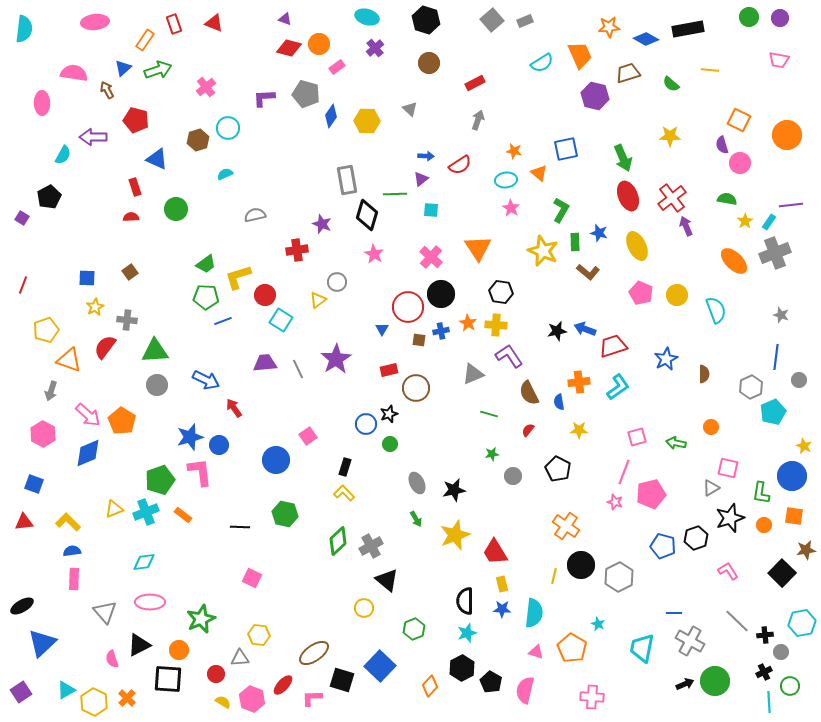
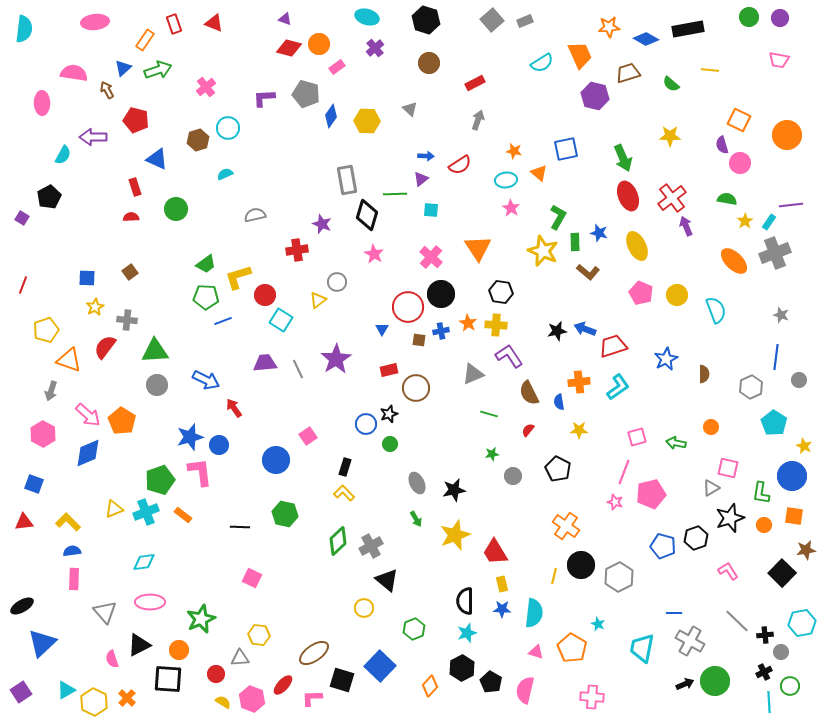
green L-shape at (561, 210): moved 3 px left, 7 px down
cyan pentagon at (773, 412): moved 1 px right, 11 px down; rotated 15 degrees counterclockwise
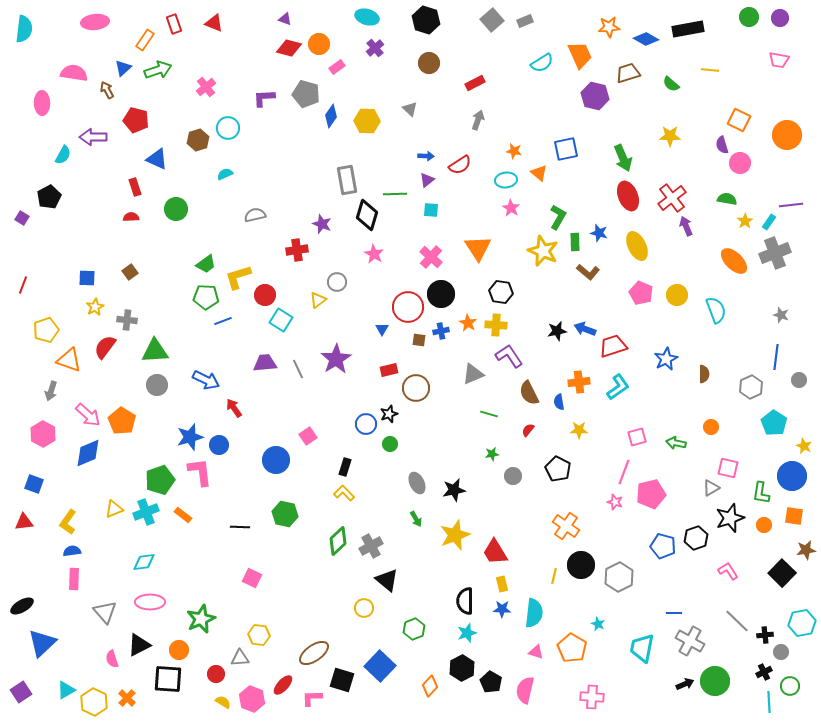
purple triangle at (421, 179): moved 6 px right, 1 px down
yellow L-shape at (68, 522): rotated 100 degrees counterclockwise
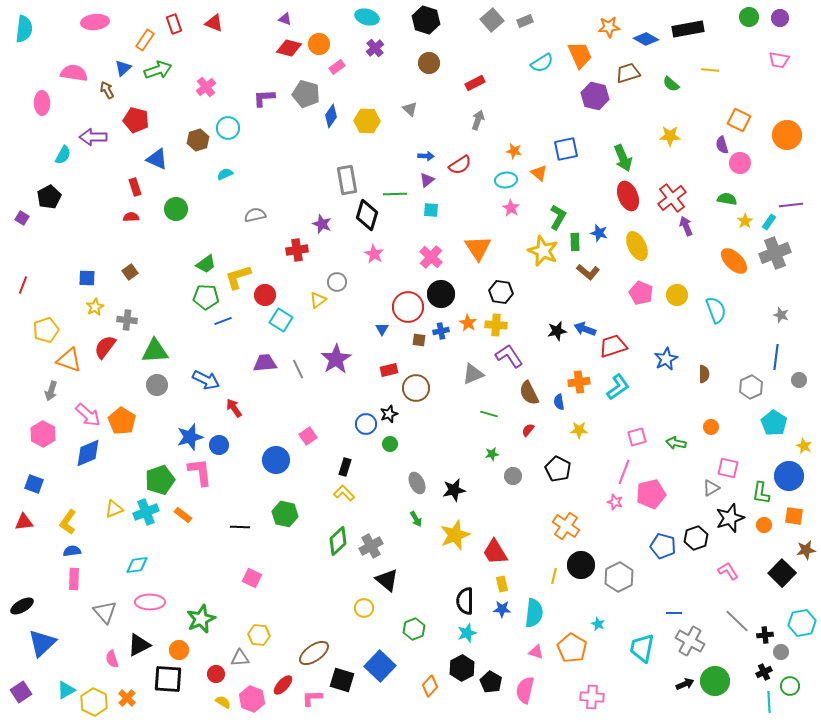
blue circle at (792, 476): moved 3 px left
cyan diamond at (144, 562): moved 7 px left, 3 px down
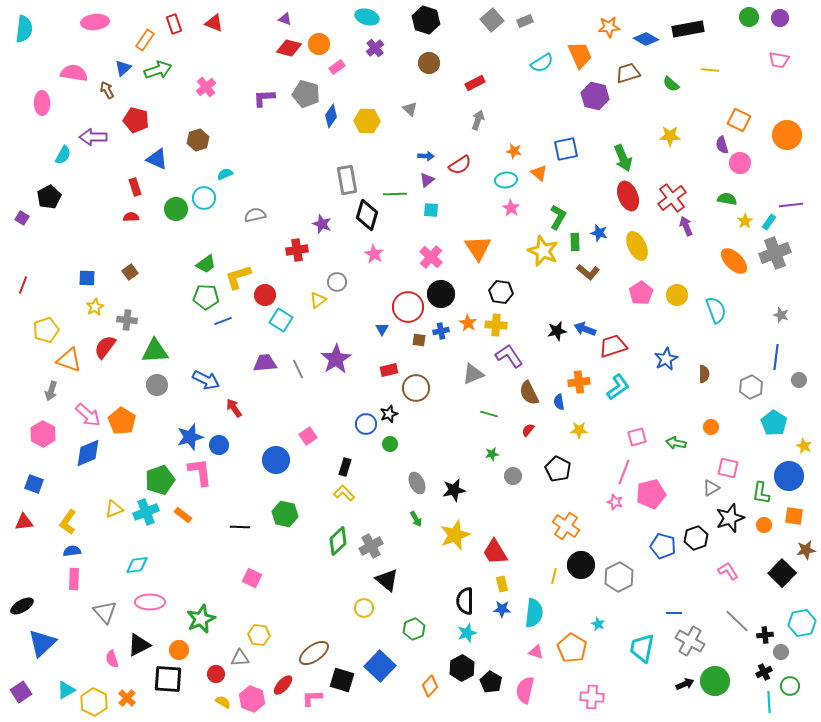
cyan circle at (228, 128): moved 24 px left, 70 px down
pink pentagon at (641, 293): rotated 15 degrees clockwise
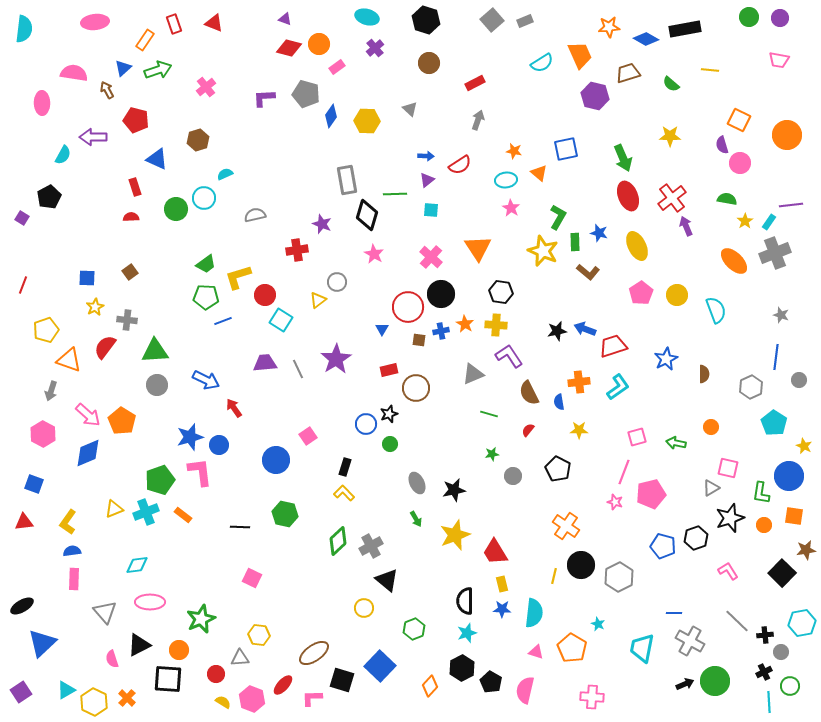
black rectangle at (688, 29): moved 3 px left
orange star at (468, 323): moved 3 px left, 1 px down
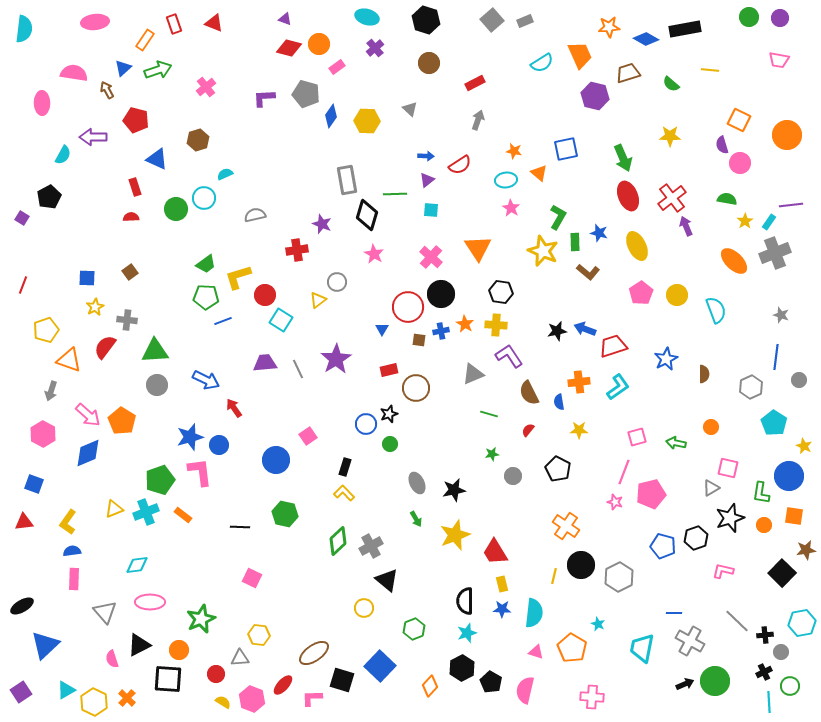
pink L-shape at (728, 571): moved 5 px left; rotated 45 degrees counterclockwise
blue triangle at (42, 643): moved 3 px right, 2 px down
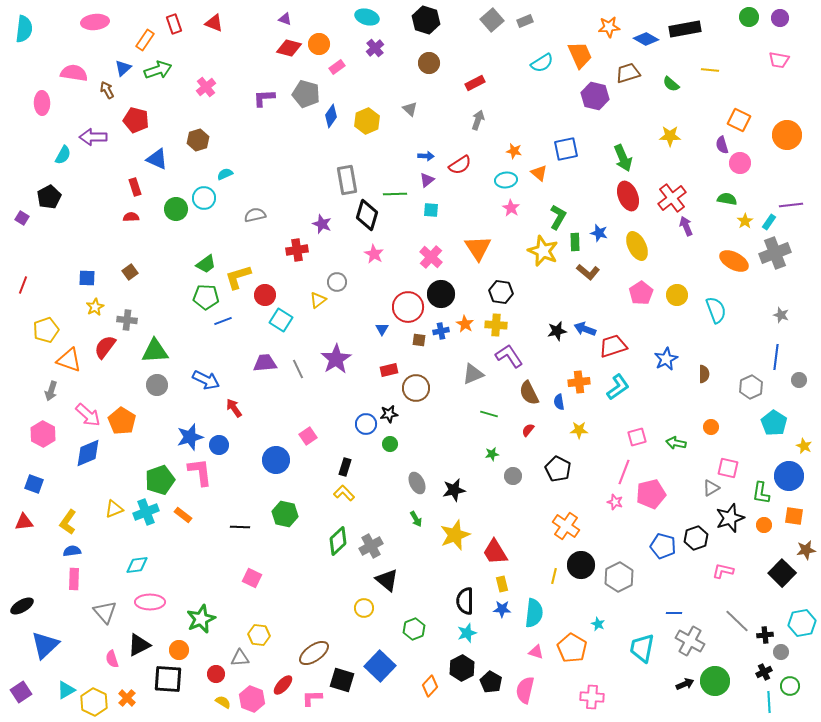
yellow hexagon at (367, 121): rotated 25 degrees counterclockwise
orange ellipse at (734, 261): rotated 16 degrees counterclockwise
black star at (389, 414): rotated 12 degrees clockwise
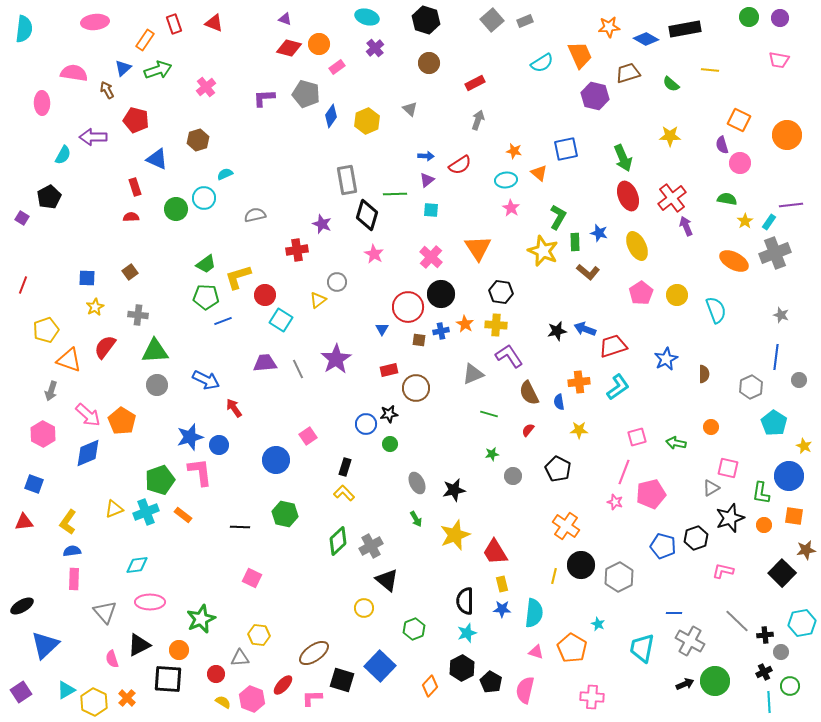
gray cross at (127, 320): moved 11 px right, 5 px up
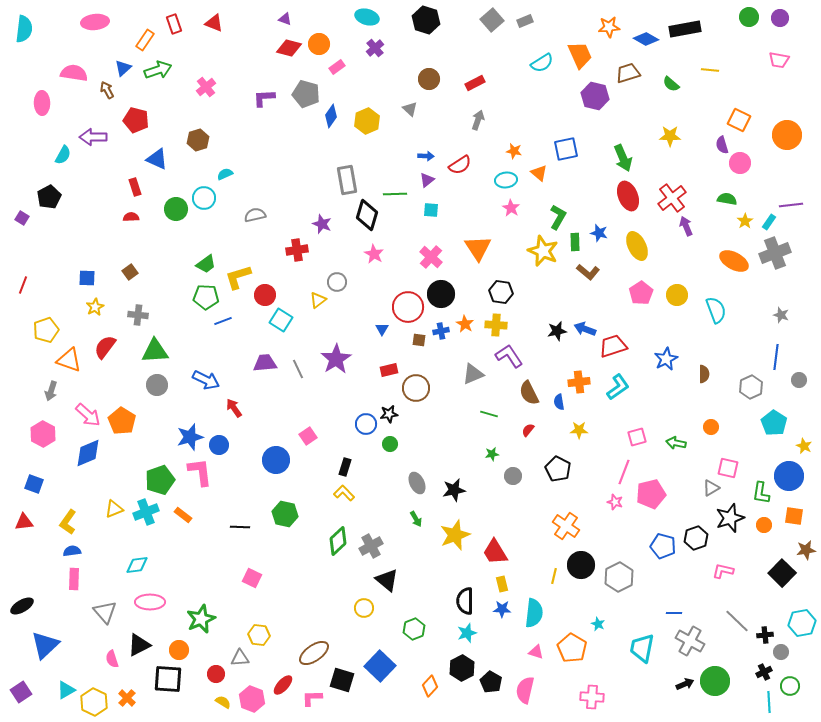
brown circle at (429, 63): moved 16 px down
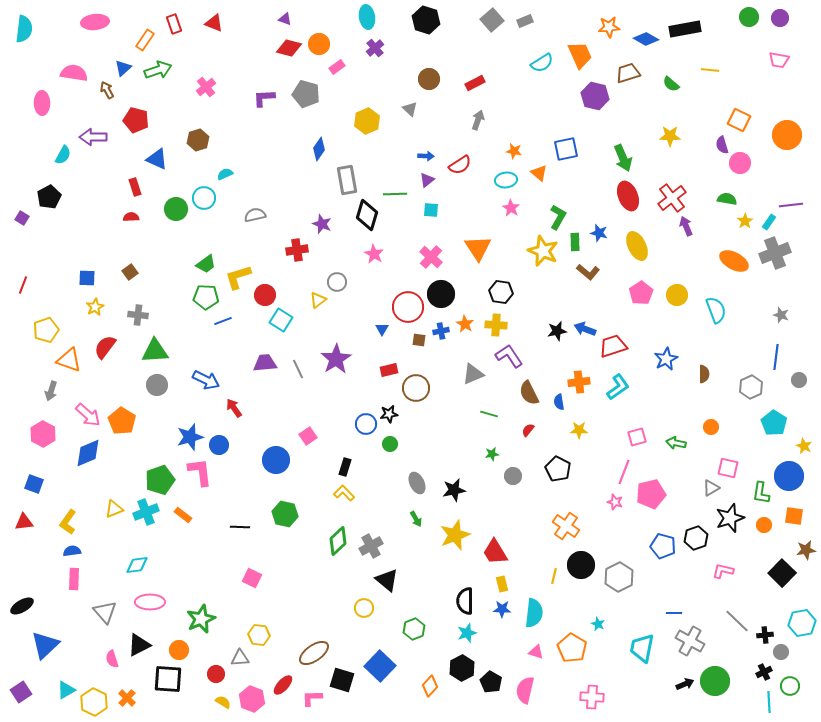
cyan ellipse at (367, 17): rotated 65 degrees clockwise
blue diamond at (331, 116): moved 12 px left, 33 px down
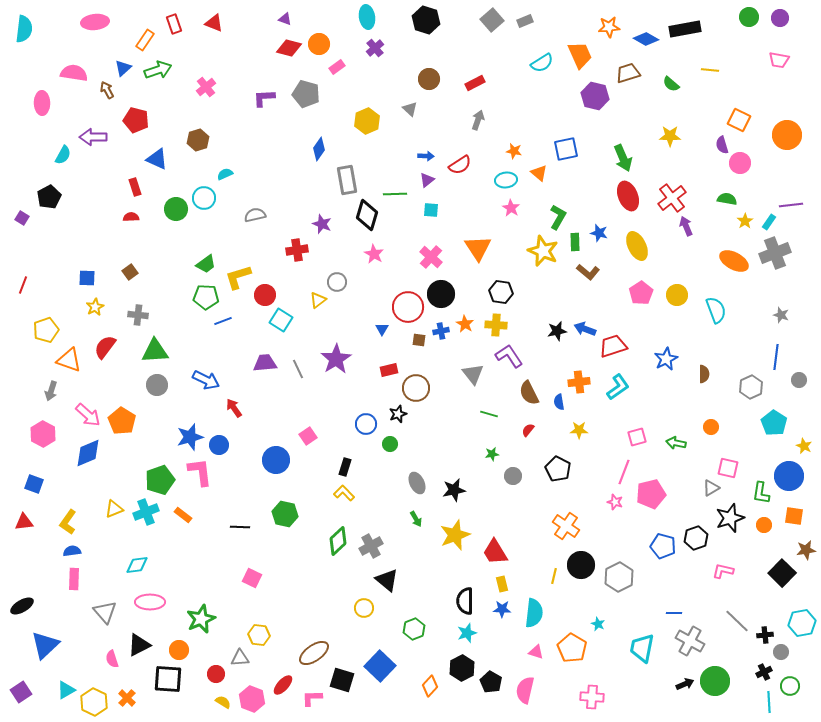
gray triangle at (473, 374): rotated 45 degrees counterclockwise
black star at (389, 414): moved 9 px right; rotated 12 degrees counterclockwise
